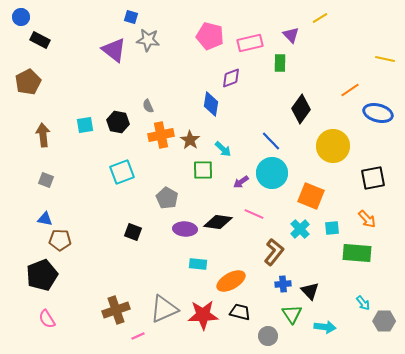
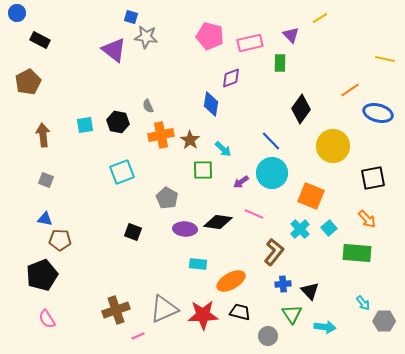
blue circle at (21, 17): moved 4 px left, 4 px up
gray star at (148, 40): moved 2 px left, 3 px up
cyan square at (332, 228): moved 3 px left; rotated 35 degrees counterclockwise
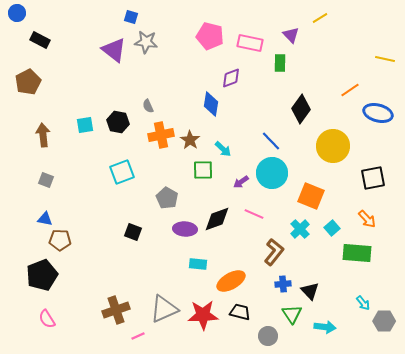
gray star at (146, 37): moved 5 px down
pink rectangle at (250, 43): rotated 25 degrees clockwise
black diamond at (218, 222): moved 1 px left, 3 px up; rotated 28 degrees counterclockwise
cyan square at (329, 228): moved 3 px right
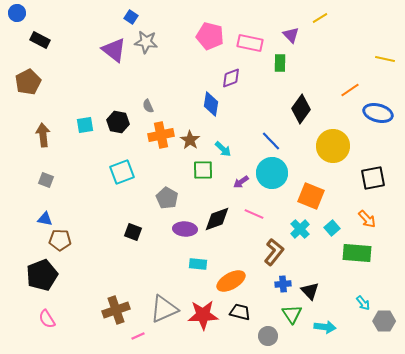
blue square at (131, 17): rotated 16 degrees clockwise
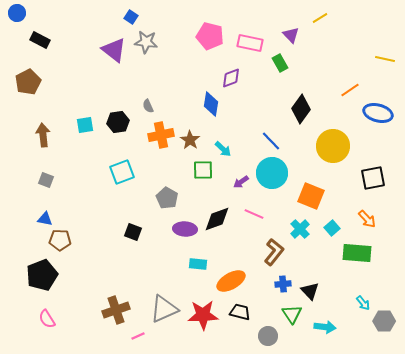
green rectangle at (280, 63): rotated 30 degrees counterclockwise
black hexagon at (118, 122): rotated 20 degrees counterclockwise
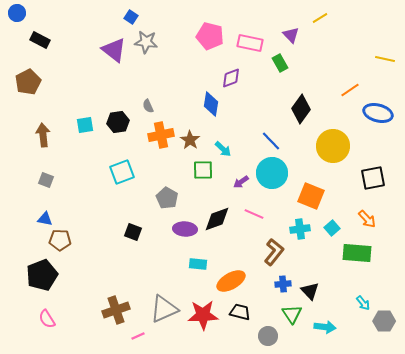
cyan cross at (300, 229): rotated 36 degrees clockwise
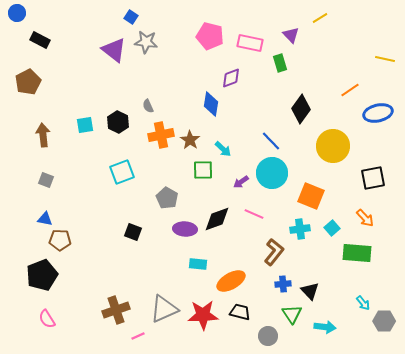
green rectangle at (280, 63): rotated 12 degrees clockwise
blue ellipse at (378, 113): rotated 28 degrees counterclockwise
black hexagon at (118, 122): rotated 25 degrees counterclockwise
orange arrow at (367, 219): moved 2 px left, 1 px up
